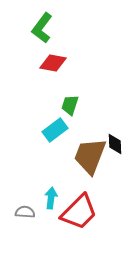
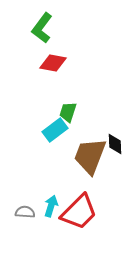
green trapezoid: moved 2 px left, 7 px down
cyan arrow: moved 8 px down; rotated 10 degrees clockwise
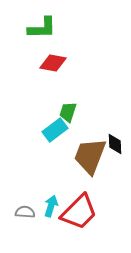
green L-shape: rotated 128 degrees counterclockwise
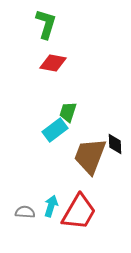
green L-shape: moved 4 px right, 4 px up; rotated 72 degrees counterclockwise
red trapezoid: rotated 15 degrees counterclockwise
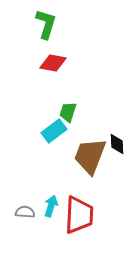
cyan rectangle: moved 1 px left, 1 px down
black diamond: moved 2 px right
red trapezoid: moved 3 px down; rotated 27 degrees counterclockwise
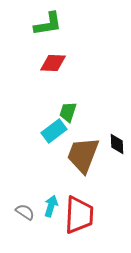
green L-shape: moved 2 px right; rotated 64 degrees clockwise
red diamond: rotated 8 degrees counterclockwise
brown trapezoid: moved 7 px left, 1 px up
gray semicircle: rotated 30 degrees clockwise
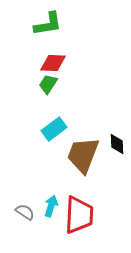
green trapezoid: moved 20 px left, 28 px up; rotated 15 degrees clockwise
cyan rectangle: moved 2 px up
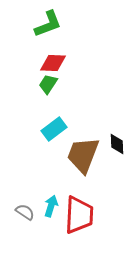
green L-shape: rotated 12 degrees counterclockwise
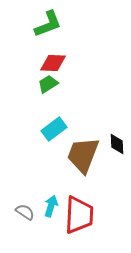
green trapezoid: rotated 25 degrees clockwise
